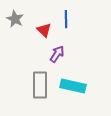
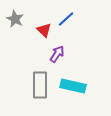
blue line: rotated 48 degrees clockwise
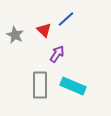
gray star: moved 16 px down
cyan rectangle: rotated 10 degrees clockwise
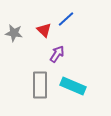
gray star: moved 1 px left, 2 px up; rotated 18 degrees counterclockwise
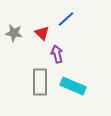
red triangle: moved 2 px left, 3 px down
purple arrow: rotated 48 degrees counterclockwise
gray rectangle: moved 3 px up
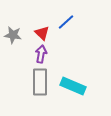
blue line: moved 3 px down
gray star: moved 1 px left, 2 px down
purple arrow: moved 16 px left; rotated 24 degrees clockwise
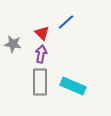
gray star: moved 9 px down
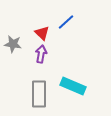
gray rectangle: moved 1 px left, 12 px down
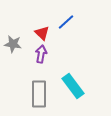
cyan rectangle: rotated 30 degrees clockwise
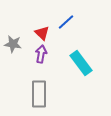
cyan rectangle: moved 8 px right, 23 px up
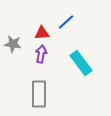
red triangle: rotated 49 degrees counterclockwise
